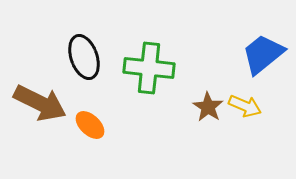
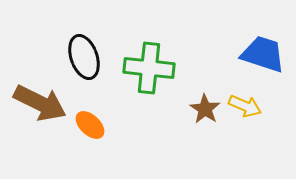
blue trapezoid: rotated 57 degrees clockwise
brown star: moved 3 px left, 2 px down
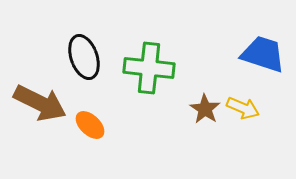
yellow arrow: moved 2 px left, 2 px down
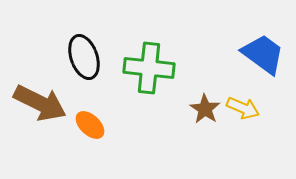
blue trapezoid: rotated 18 degrees clockwise
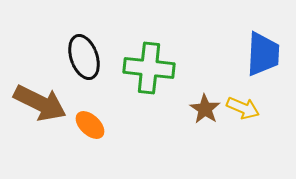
blue trapezoid: rotated 57 degrees clockwise
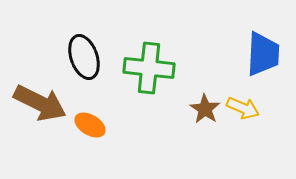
orange ellipse: rotated 12 degrees counterclockwise
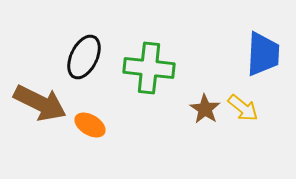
black ellipse: rotated 45 degrees clockwise
yellow arrow: rotated 16 degrees clockwise
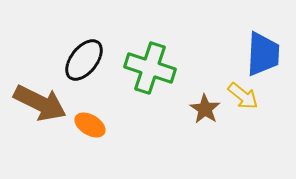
black ellipse: moved 3 px down; rotated 12 degrees clockwise
green cross: moved 1 px right; rotated 12 degrees clockwise
yellow arrow: moved 12 px up
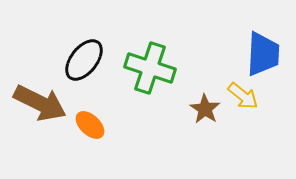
orange ellipse: rotated 12 degrees clockwise
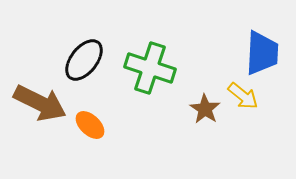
blue trapezoid: moved 1 px left, 1 px up
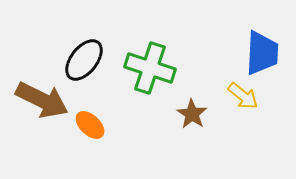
brown arrow: moved 2 px right, 3 px up
brown star: moved 13 px left, 5 px down
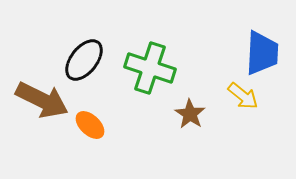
brown star: moved 2 px left
